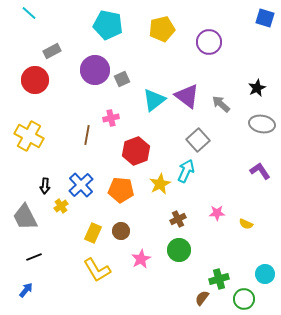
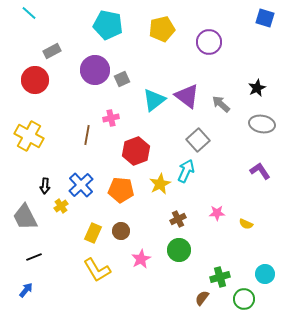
green cross at (219, 279): moved 1 px right, 2 px up
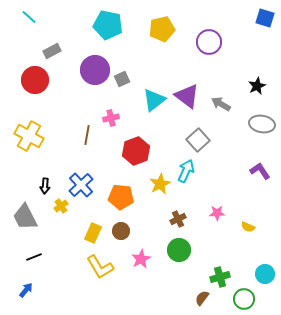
cyan line at (29, 13): moved 4 px down
black star at (257, 88): moved 2 px up
gray arrow at (221, 104): rotated 12 degrees counterclockwise
orange pentagon at (121, 190): moved 7 px down
yellow semicircle at (246, 224): moved 2 px right, 3 px down
yellow L-shape at (97, 270): moved 3 px right, 3 px up
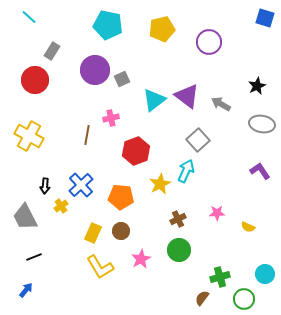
gray rectangle at (52, 51): rotated 30 degrees counterclockwise
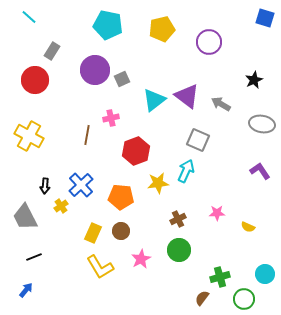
black star at (257, 86): moved 3 px left, 6 px up
gray square at (198, 140): rotated 25 degrees counterclockwise
yellow star at (160, 184): moved 2 px left, 1 px up; rotated 20 degrees clockwise
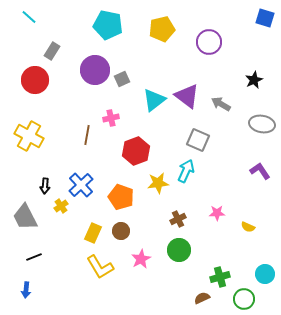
orange pentagon at (121, 197): rotated 15 degrees clockwise
blue arrow at (26, 290): rotated 147 degrees clockwise
brown semicircle at (202, 298): rotated 28 degrees clockwise
